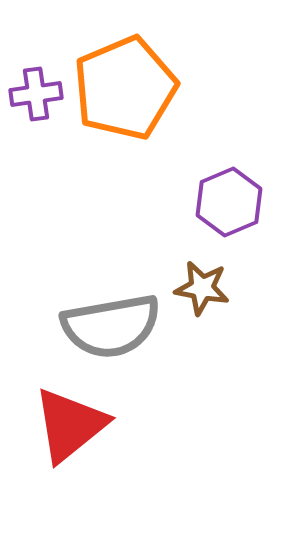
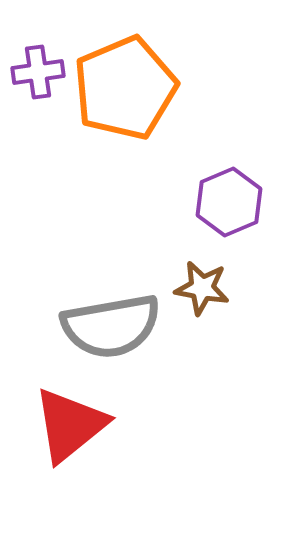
purple cross: moved 2 px right, 22 px up
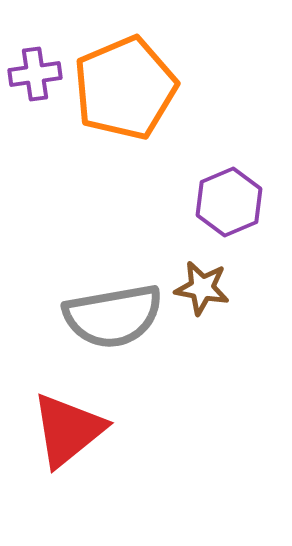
purple cross: moved 3 px left, 2 px down
gray semicircle: moved 2 px right, 10 px up
red triangle: moved 2 px left, 5 px down
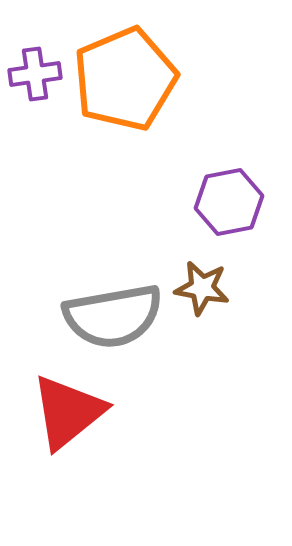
orange pentagon: moved 9 px up
purple hexagon: rotated 12 degrees clockwise
red triangle: moved 18 px up
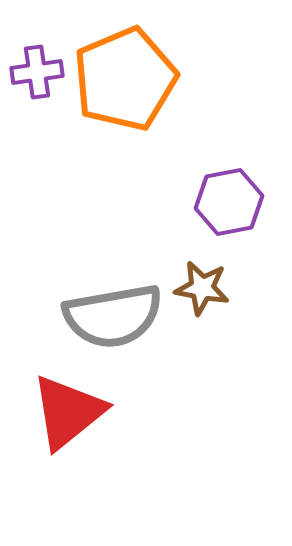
purple cross: moved 2 px right, 2 px up
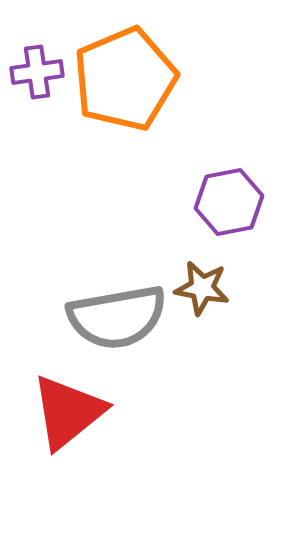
gray semicircle: moved 4 px right, 1 px down
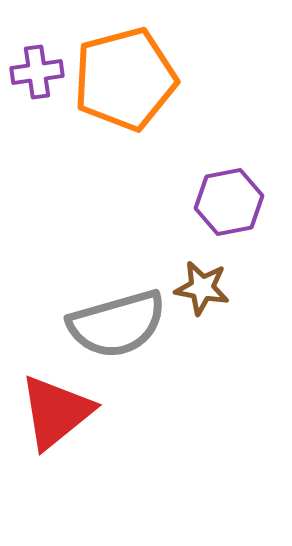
orange pentagon: rotated 8 degrees clockwise
gray semicircle: moved 7 px down; rotated 6 degrees counterclockwise
red triangle: moved 12 px left
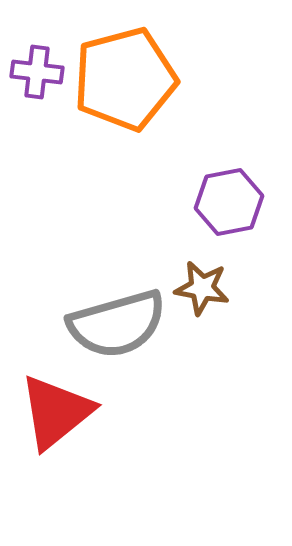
purple cross: rotated 15 degrees clockwise
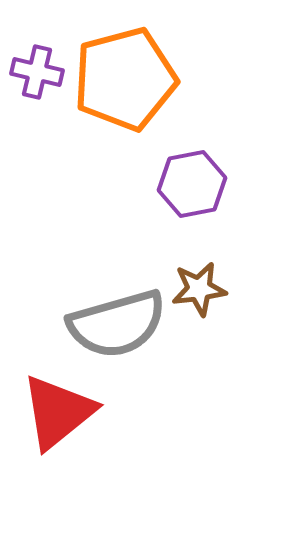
purple cross: rotated 6 degrees clockwise
purple hexagon: moved 37 px left, 18 px up
brown star: moved 3 px left, 1 px down; rotated 18 degrees counterclockwise
red triangle: moved 2 px right
